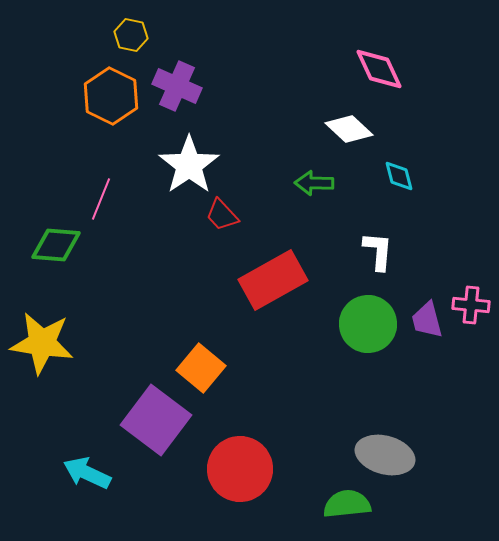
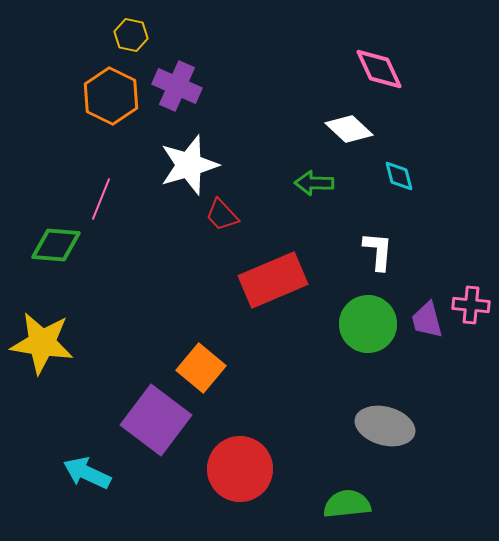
white star: rotated 18 degrees clockwise
red rectangle: rotated 6 degrees clockwise
gray ellipse: moved 29 px up
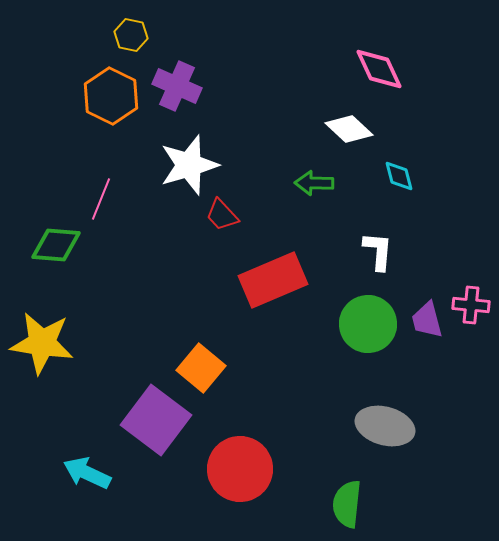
green semicircle: rotated 78 degrees counterclockwise
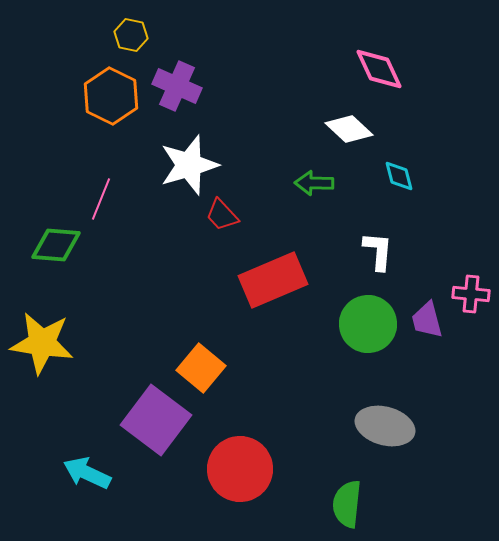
pink cross: moved 11 px up
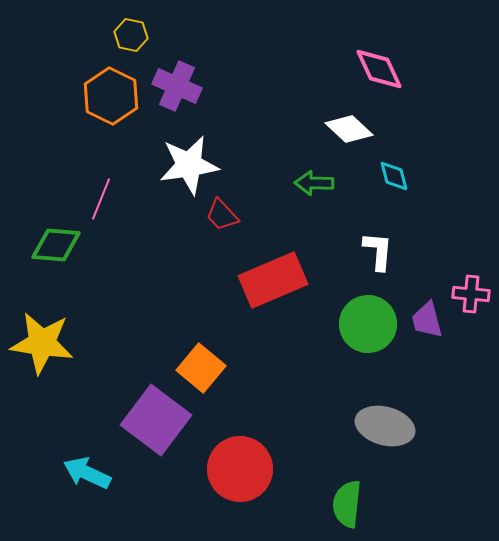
white star: rotated 8 degrees clockwise
cyan diamond: moved 5 px left
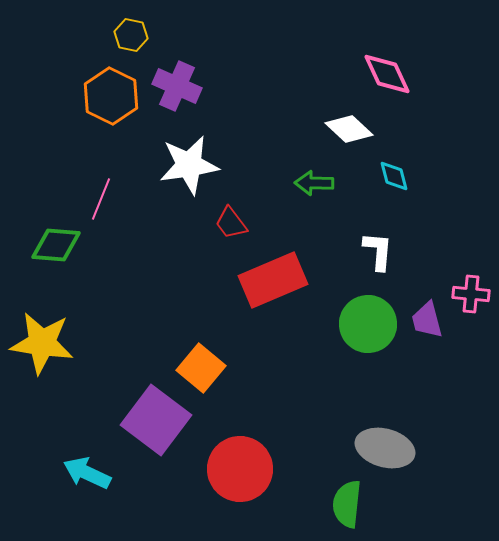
pink diamond: moved 8 px right, 5 px down
red trapezoid: moved 9 px right, 8 px down; rotated 6 degrees clockwise
gray ellipse: moved 22 px down
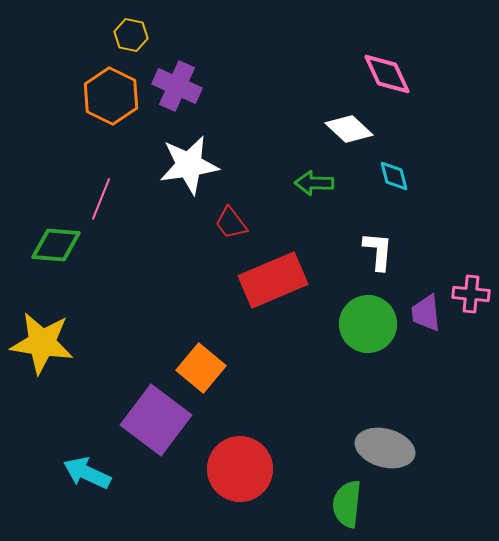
purple trapezoid: moved 1 px left, 7 px up; rotated 9 degrees clockwise
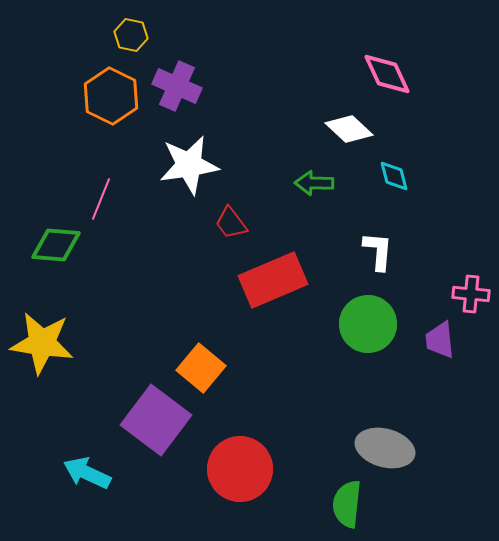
purple trapezoid: moved 14 px right, 27 px down
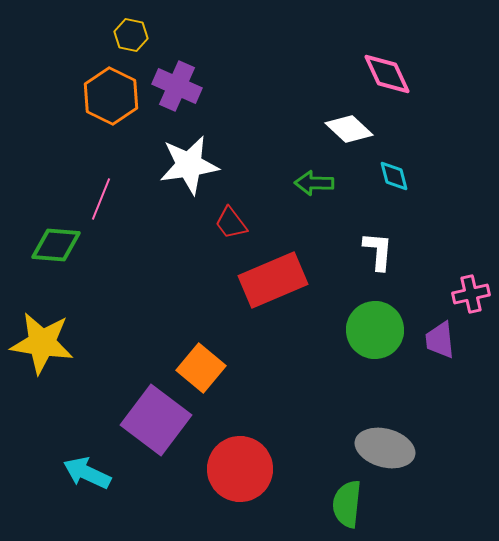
pink cross: rotated 18 degrees counterclockwise
green circle: moved 7 px right, 6 px down
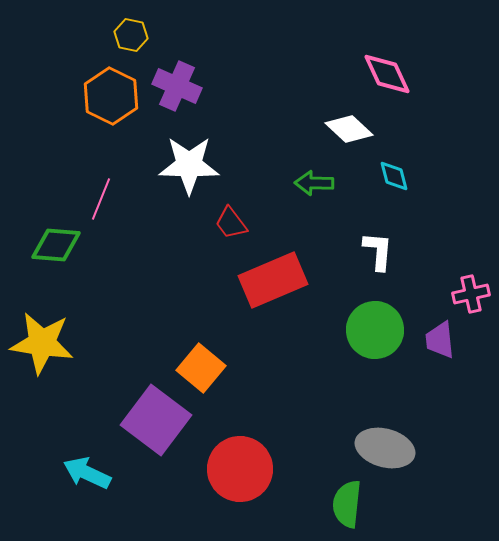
white star: rotated 10 degrees clockwise
